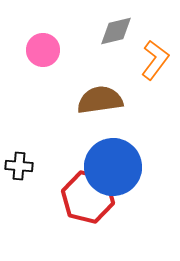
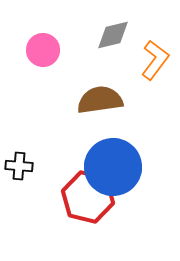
gray diamond: moved 3 px left, 4 px down
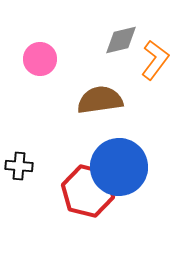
gray diamond: moved 8 px right, 5 px down
pink circle: moved 3 px left, 9 px down
blue circle: moved 6 px right
red hexagon: moved 6 px up
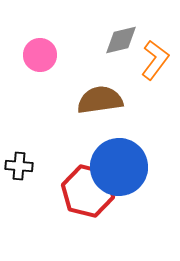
pink circle: moved 4 px up
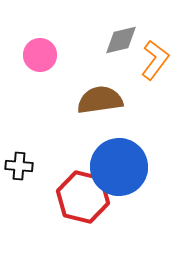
red hexagon: moved 5 px left, 6 px down
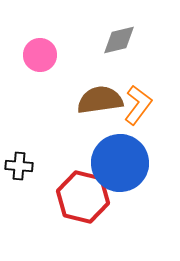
gray diamond: moved 2 px left
orange L-shape: moved 17 px left, 45 px down
blue circle: moved 1 px right, 4 px up
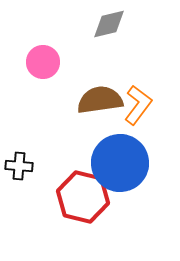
gray diamond: moved 10 px left, 16 px up
pink circle: moved 3 px right, 7 px down
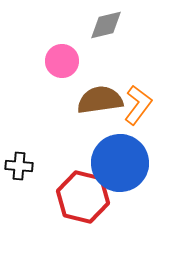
gray diamond: moved 3 px left, 1 px down
pink circle: moved 19 px right, 1 px up
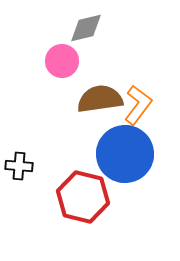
gray diamond: moved 20 px left, 3 px down
brown semicircle: moved 1 px up
blue circle: moved 5 px right, 9 px up
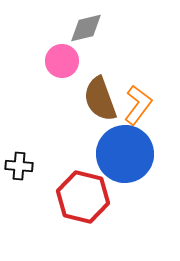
brown semicircle: rotated 102 degrees counterclockwise
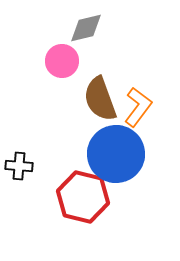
orange L-shape: moved 2 px down
blue circle: moved 9 px left
